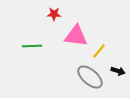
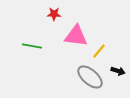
green line: rotated 12 degrees clockwise
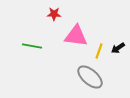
yellow line: rotated 21 degrees counterclockwise
black arrow: moved 23 px up; rotated 128 degrees clockwise
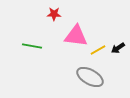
yellow line: moved 1 px left, 1 px up; rotated 42 degrees clockwise
gray ellipse: rotated 12 degrees counterclockwise
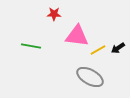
pink triangle: moved 1 px right
green line: moved 1 px left
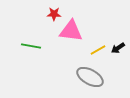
pink triangle: moved 6 px left, 5 px up
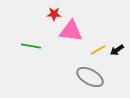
black arrow: moved 1 px left, 2 px down
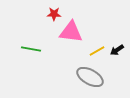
pink triangle: moved 1 px down
green line: moved 3 px down
yellow line: moved 1 px left, 1 px down
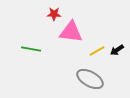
gray ellipse: moved 2 px down
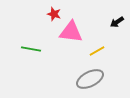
red star: rotated 16 degrees clockwise
black arrow: moved 28 px up
gray ellipse: rotated 56 degrees counterclockwise
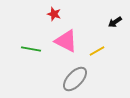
black arrow: moved 2 px left
pink triangle: moved 5 px left, 9 px down; rotated 20 degrees clockwise
gray ellipse: moved 15 px left; rotated 20 degrees counterclockwise
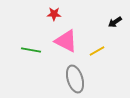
red star: rotated 16 degrees counterclockwise
green line: moved 1 px down
gray ellipse: rotated 60 degrees counterclockwise
